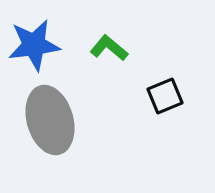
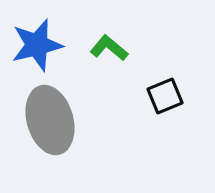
blue star: moved 3 px right; rotated 6 degrees counterclockwise
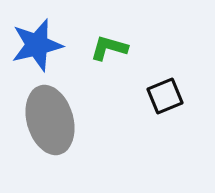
green L-shape: rotated 24 degrees counterclockwise
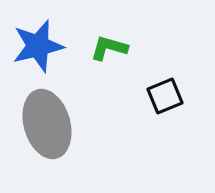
blue star: moved 1 px right, 1 px down
gray ellipse: moved 3 px left, 4 px down
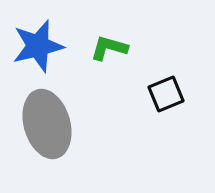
black square: moved 1 px right, 2 px up
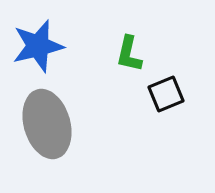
green L-shape: moved 20 px right, 6 px down; rotated 93 degrees counterclockwise
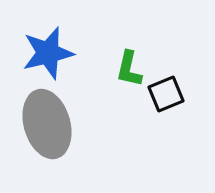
blue star: moved 10 px right, 7 px down
green L-shape: moved 15 px down
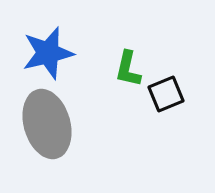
green L-shape: moved 1 px left
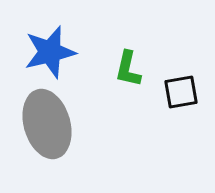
blue star: moved 2 px right, 1 px up
black square: moved 15 px right, 2 px up; rotated 12 degrees clockwise
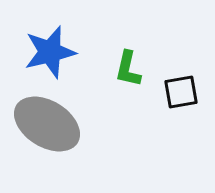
gray ellipse: rotated 42 degrees counterclockwise
